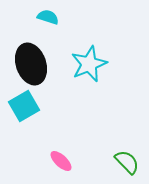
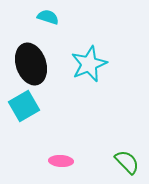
pink ellipse: rotated 40 degrees counterclockwise
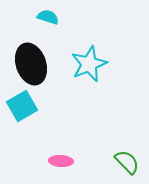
cyan square: moved 2 px left
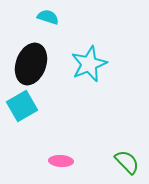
black ellipse: rotated 39 degrees clockwise
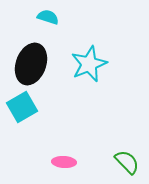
cyan square: moved 1 px down
pink ellipse: moved 3 px right, 1 px down
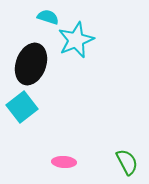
cyan star: moved 13 px left, 24 px up
cyan square: rotated 8 degrees counterclockwise
green semicircle: rotated 16 degrees clockwise
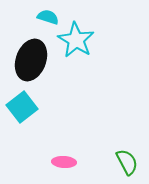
cyan star: rotated 18 degrees counterclockwise
black ellipse: moved 4 px up
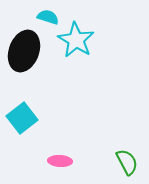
black ellipse: moved 7 px left, 9 px up
cyan square: moved 11 px down
pink ellipse: moved 4 px left, 1 px up
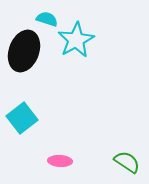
cyan semicircle: moved 1 px left, 2 px down
cyan star: rotated 12 degrees clockwise
green semicircle: rotated 28 degrees counterclockwise
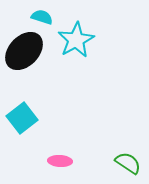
cyan semicircle: moved 5 px left, 2 px up
black ellipse: rotated 24 degrees clockwise
green semicircle: moved 1 px right, 1 px down
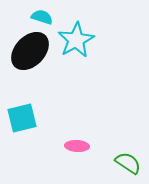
black ellipse: moved 6 px right
cyan square: rotated 24 degrees clockwise
pink ellipse: moved 17 px right, 15 px up
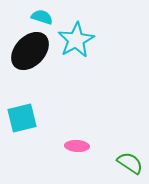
green semicircle: moved 2 px right
